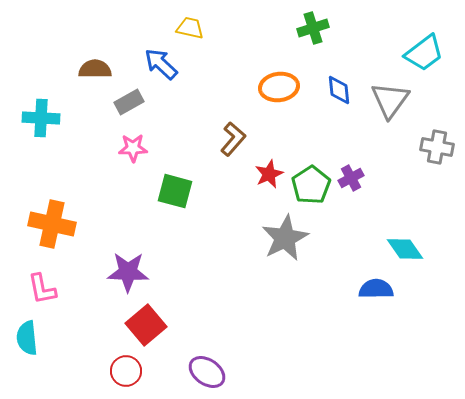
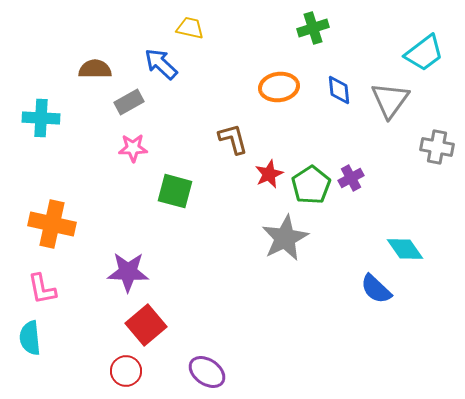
brown L-shape: rotated 56 degrees counterclockwise
blue semicircle: rotated 136 degrees counterclockwise
cyan semicircle: moved 3 px right
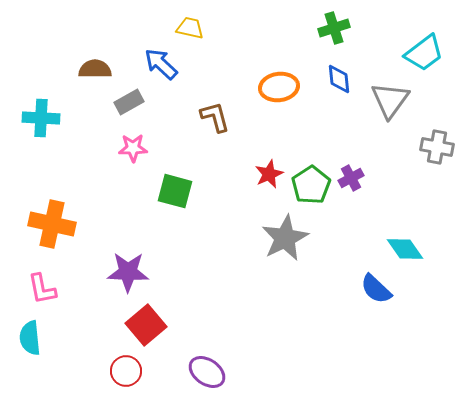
green cross: moved 21 px right
blue diamond: moved 11 px up
brown L-shape: moved 18 px left, 22 px up
